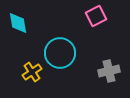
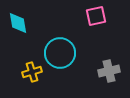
pink square: rotated 15 degrees clockwise
yellow cross: rotated 18 degrees clockwise
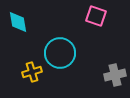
pink square: rotated 30 degrees clockwise
cyan diamond: moved 1 px up
gray cross: moved 6 px right, 4 px down
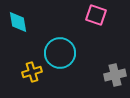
pink square: moved 1 px up
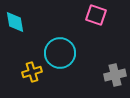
cyan diamond: moved 3 px left
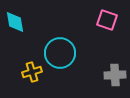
pink square: moved 11 px right, 5 px down
gray cross: rotated 10 degrees clockwise
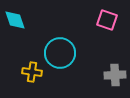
cyan diamond: moved 2 px up; rotated 10 degrees counterclockwise
yellow cross: rotated 24 degrees clockwise
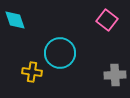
pink square: rotated 20 degrees clockwise
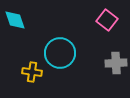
gray cross: moved 1 px right, 12 px up
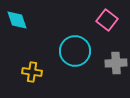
cyan diamond: moved 2 px right
cyan circle: moved 15 px right, 2 px up
